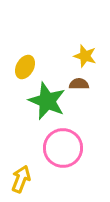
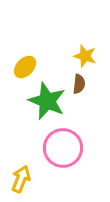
yellow ellipse: rotated 15 degrees clockwise
brown semicircle: rotated 96 degrees clockwise
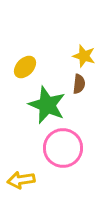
yellow star: moved 1 px left
green star: moved 4 px down
yellow arrow: moved 1 px down; rotated 120 degrees counterclockwise
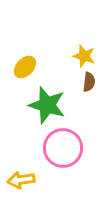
brown semicircle: moved 10 px right, 2 px up
green star: rotated 6 degrees counterclockwise
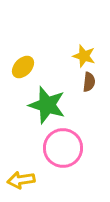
yellow ellipse: moved 2 px left
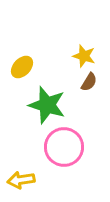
yellow ellipse: moved 1 px left
brown semicircle: rotated 24 degrees clockwise
pink circle: moved 1 px right, 1 px up
